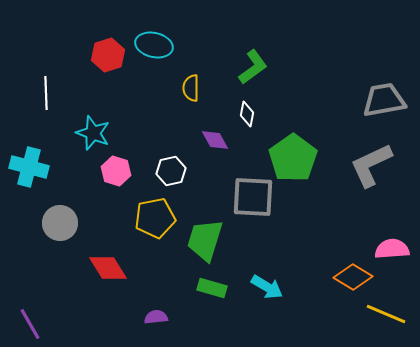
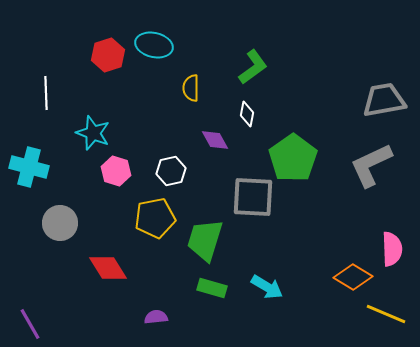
pink semicircle: rotated 92 degrees clockwise
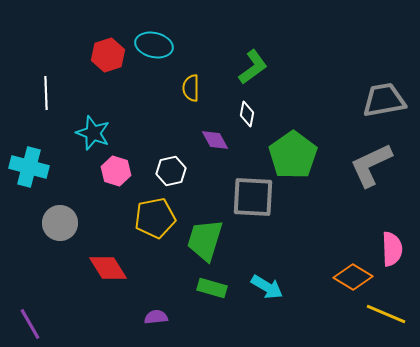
green pentagon: moved 3 px up
